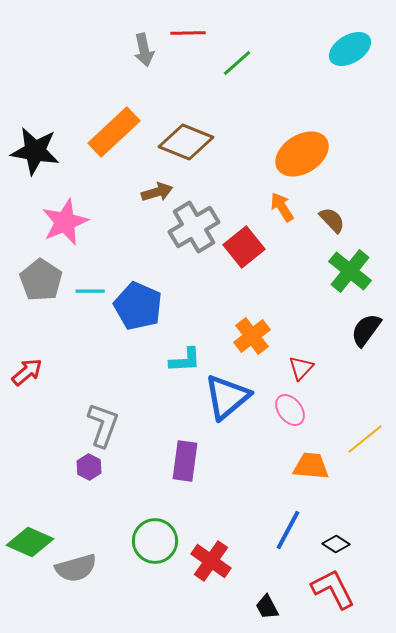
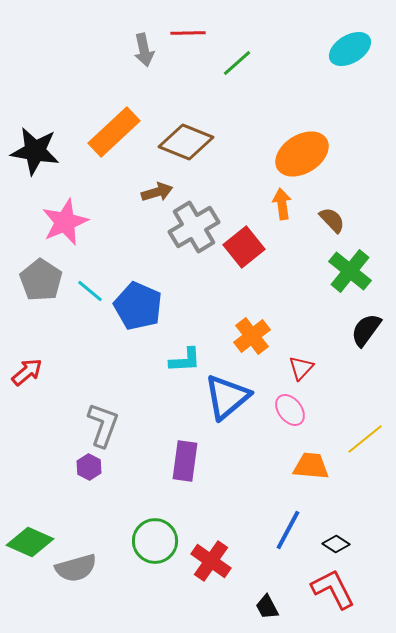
orange arrow: moved 3 px up; rotated 24 degrees clockwise
cyan line: rotated 40 degrees clockwise
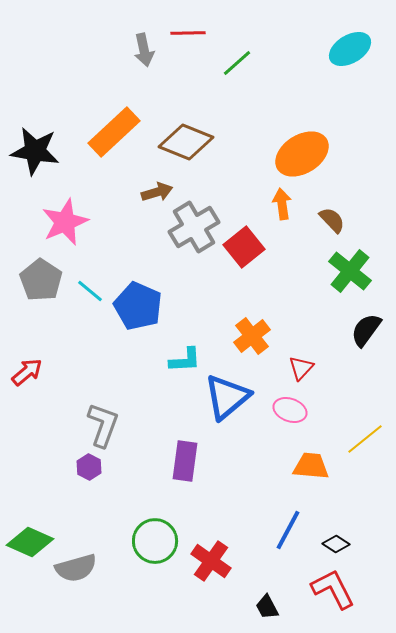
pink ellipse: rotated 32 degrees counterclockwise
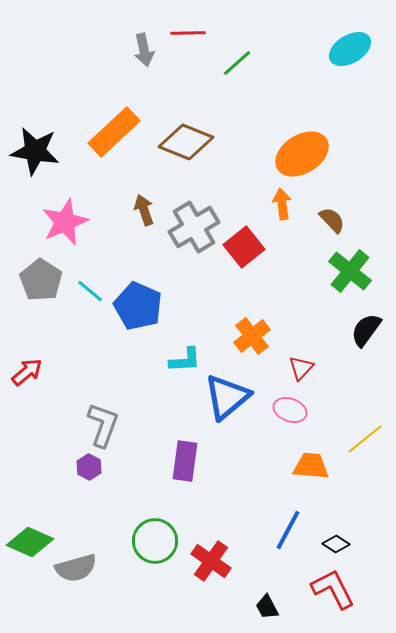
brown arrow: moved 13 px left, 18 px down; rotated 92 degrees counterclockwise
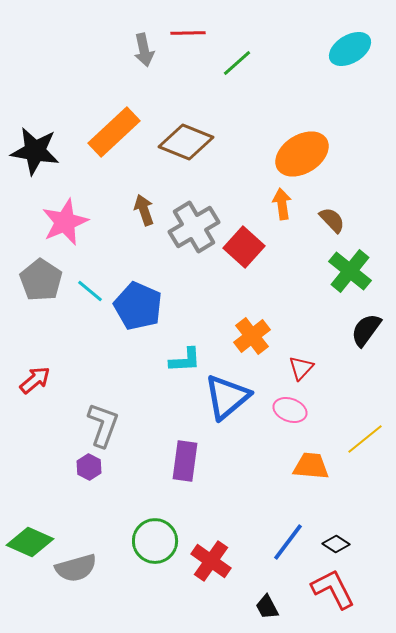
red square: rotated 9 degrees counterclockwise
red arrow: moved 8 px right, 8 px down
blue line: moved 12 px down; rotated 9 degrees clockwise
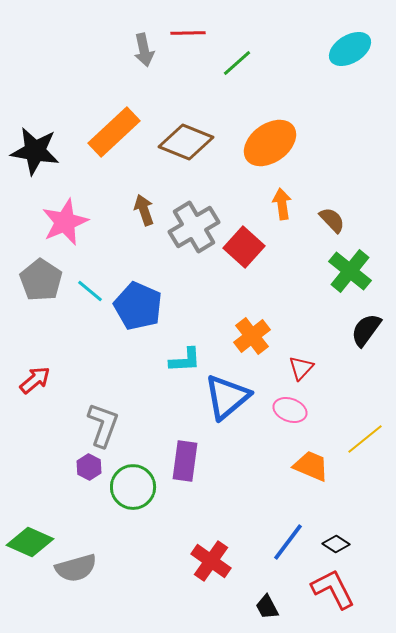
orange ellipse: moved 32 px left, 11 px up; rotated 4 degrees counterclockwise
orange trapezoid: rotated 18 degrees clockwise
green circle: moved 22 px left, 54 px up
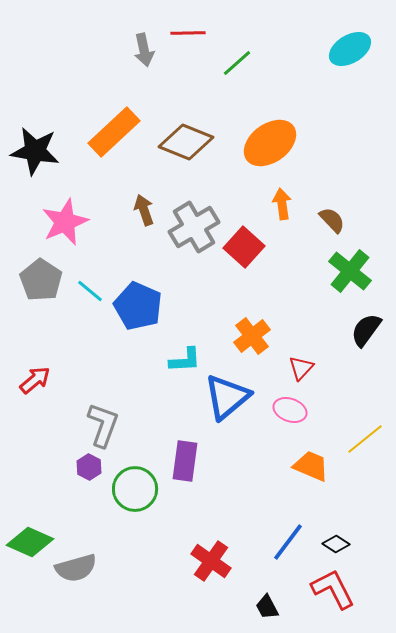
green circle: moved 2 px right, 2 px down
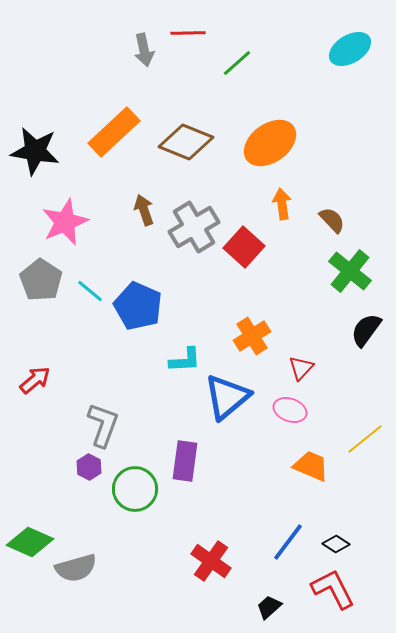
orange cross: rotated 6 degrees clockwise
black trapezoid: moved 2 px right; rotated 76 degrees clockwise
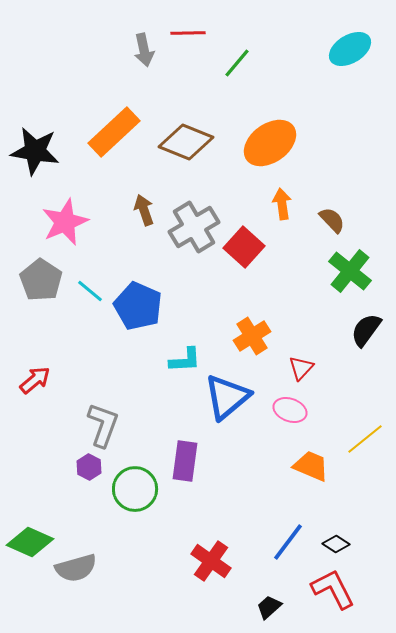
green line: rotated 8 degrees counterclockwise
